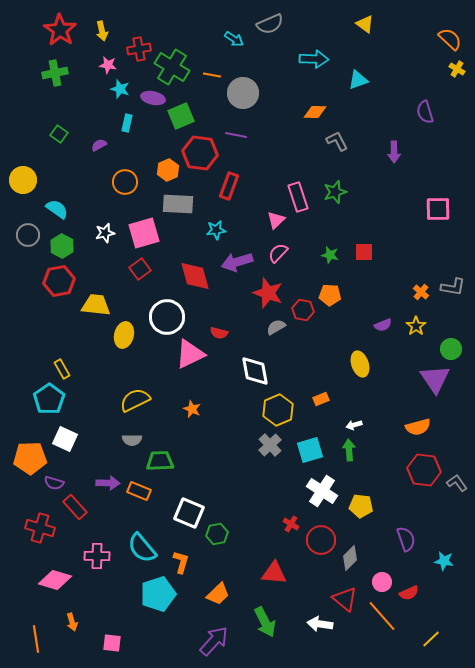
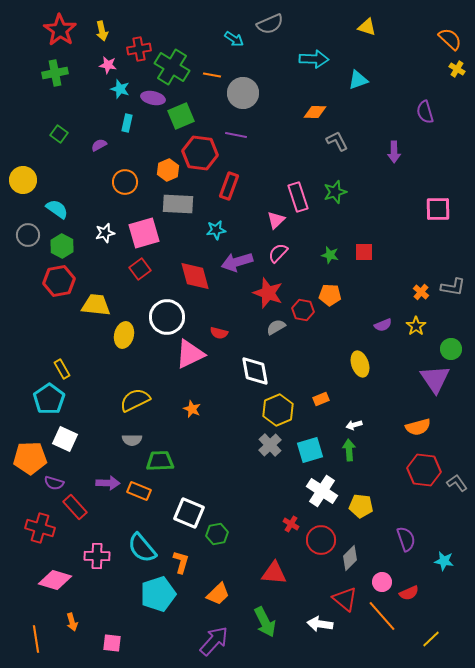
yellow triangle at (365, 24): moved 2 px right, 3 px down; rotated 18 degrees counterclockwise
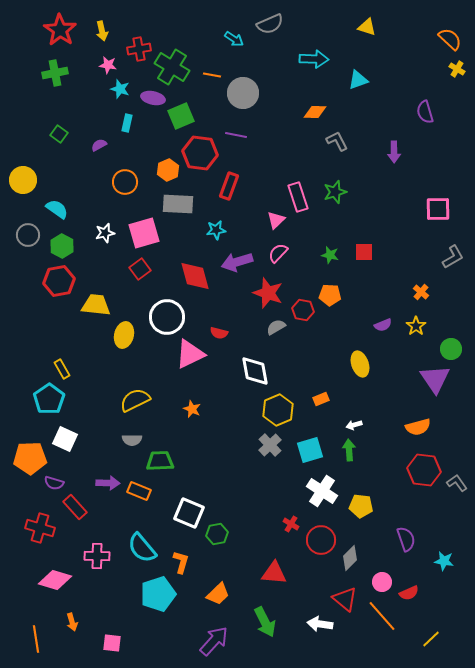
gray L-shape at (453, 287): moved 30 px up; rotated 40 degrees counterclockwise
